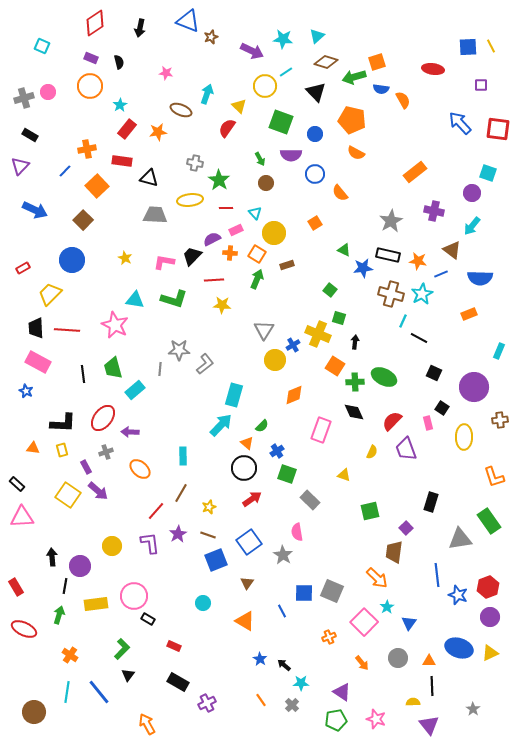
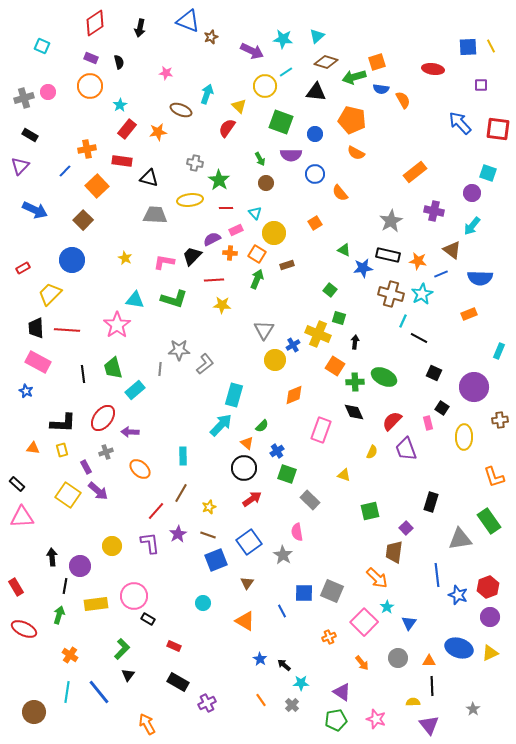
black triangle at (316, 92): rotated 40 degrees counterclockwise
pink star at (115, 325): moved 2 px right; rotated 12 degrees clockwise
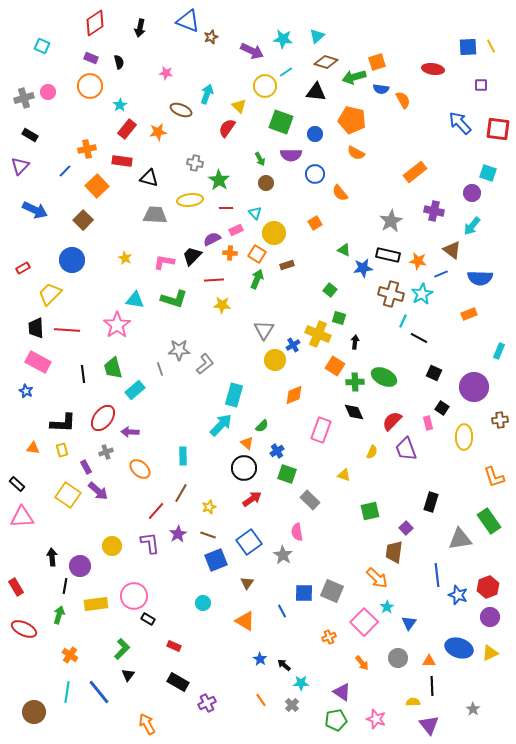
gray line at (160, 369): rotated 24 degrees counterclockwise
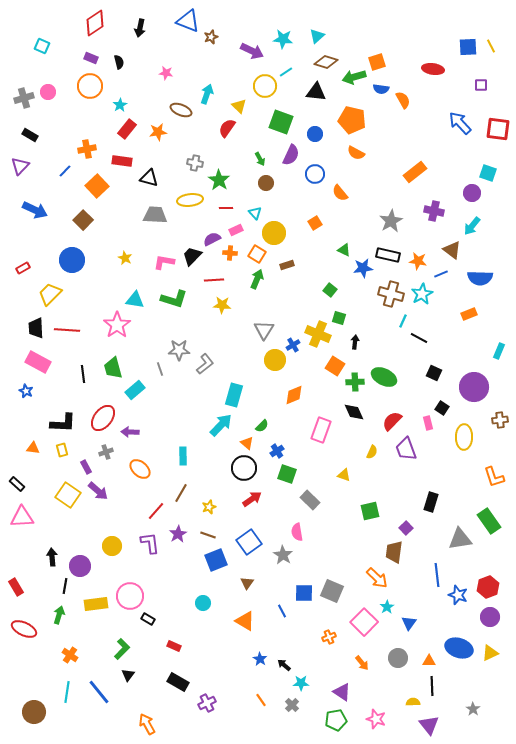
purple semicircle at (291, 155): rotated 65 degrees counterclockwise
pink circle at (134, 596): moved 4 px left
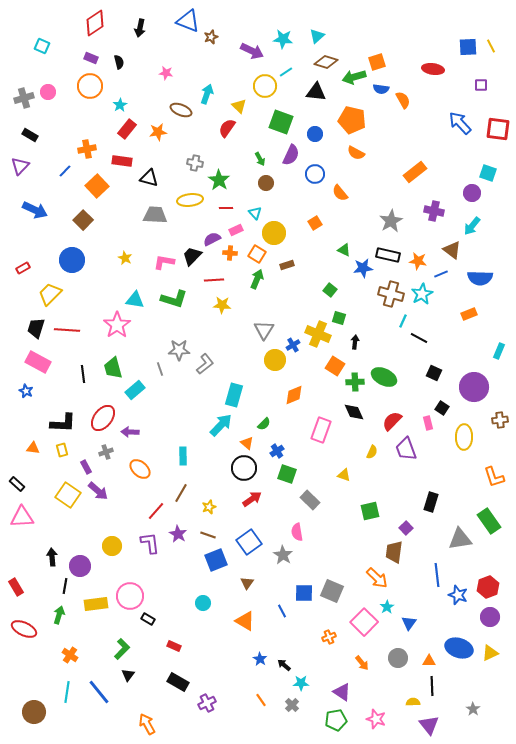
black trapezoid at (36, 328): rotated 20 degrees clockwise
green semicircle at (262, 426): moved 2 px right, 2 px up
purple star at (178, 534): rotated 12 degrees counterclockwise
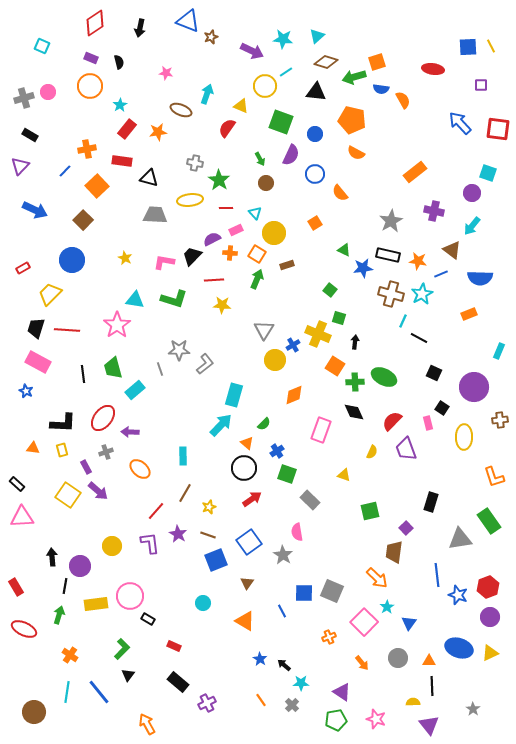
yellow triangle at (239, 106): moved 2 px right; rotated 21 degrees counterclockwise
brown line at (181, 493): moved 4 px right
black rectangle at (178, 682): rotated 10 degrees clockwise
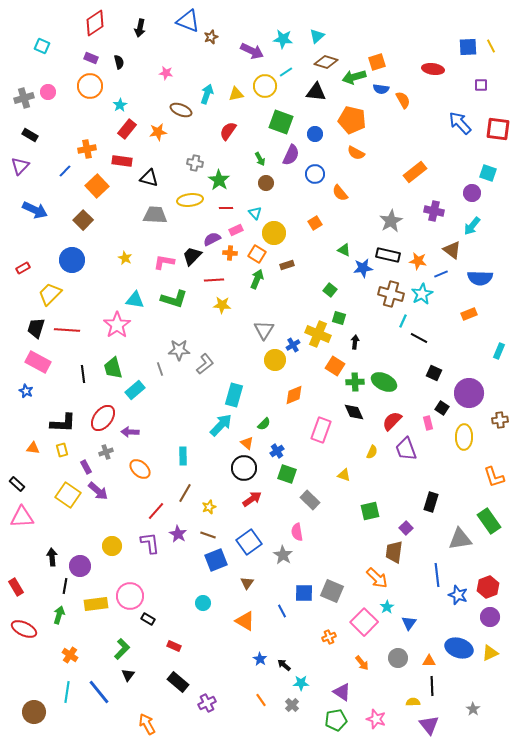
yellow triangle at (241, 106): moved 5 px left, 12 px up; rotated 35 degrees counterclockwise
red semicircle at (227, 128): moved 1 px right, 3 px down
green ellipse at (384, 377): moved 5 px down
purple circle at (474, 387): moved 5 px left, 6 px down
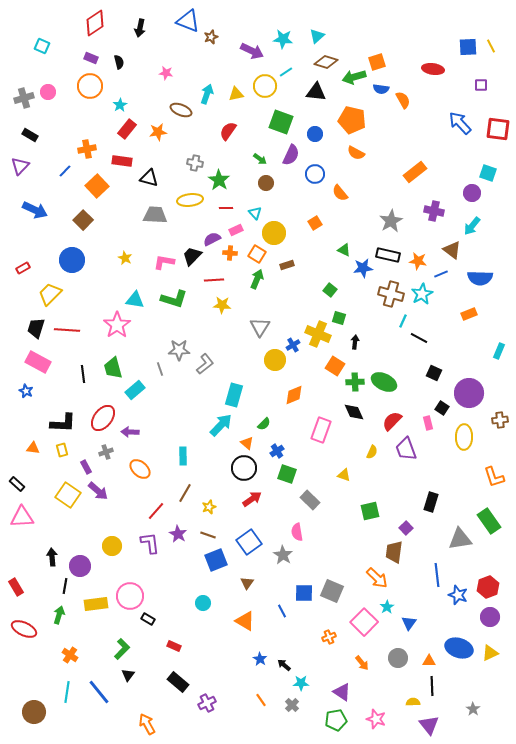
green arrow at (260, 159): rotated 24 degrees counterclockwise
gray triangle at (264, 330): moved 4 px left, 3 px up
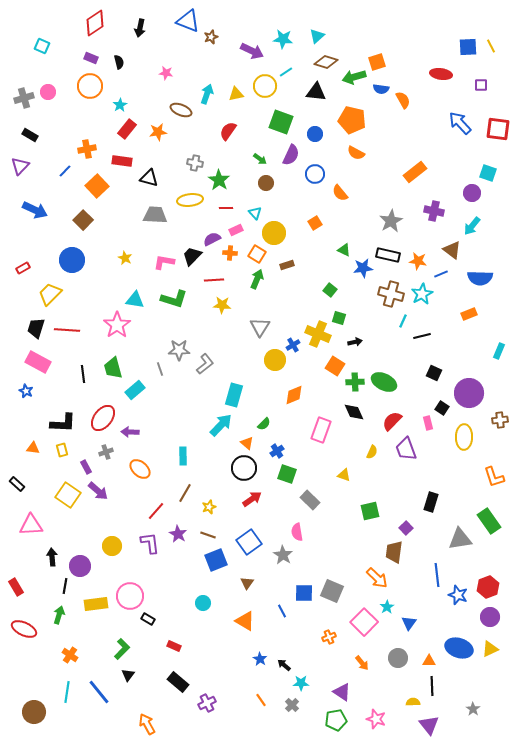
red ellipse at (433, 69): moved 8 px right, 5 px down
black line at (419, 338): moved 3 px right, 2 px up; rotated 42 degrees counterclockwise
black arrow at (355, 342): rotated 72 degrees clockwise
pink triangle at (22, 517): moved 9 px right, 8 px down
yellow triangle at (490, 653): moved 4 px up
